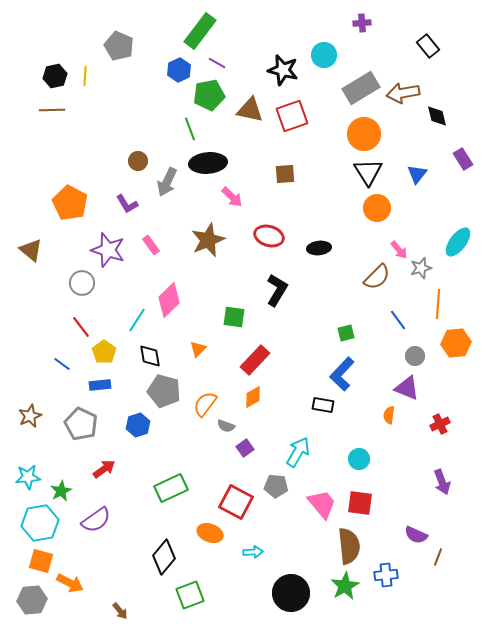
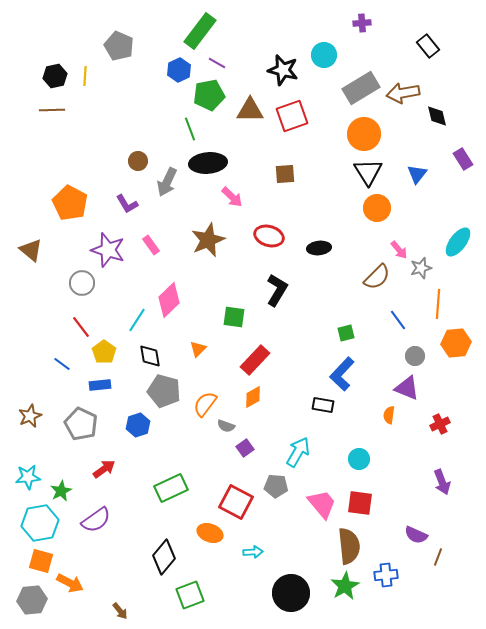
brown triangle at (250, 110): rotated 12 degrees counterclockwise
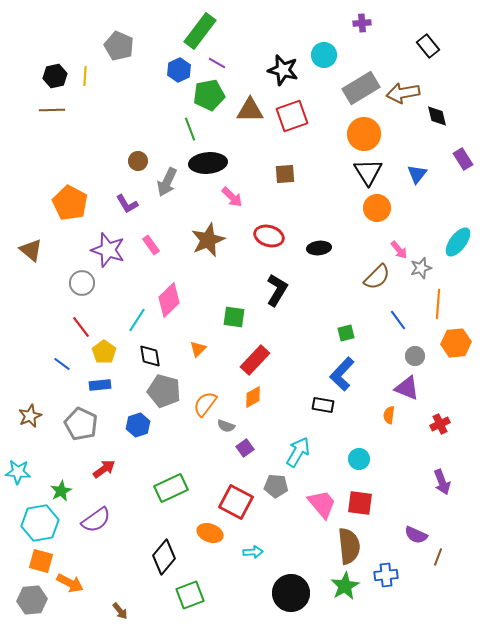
cyan star at (28, 477): moved 10 px left, 5 px up; rotated 10 degrees clockwise
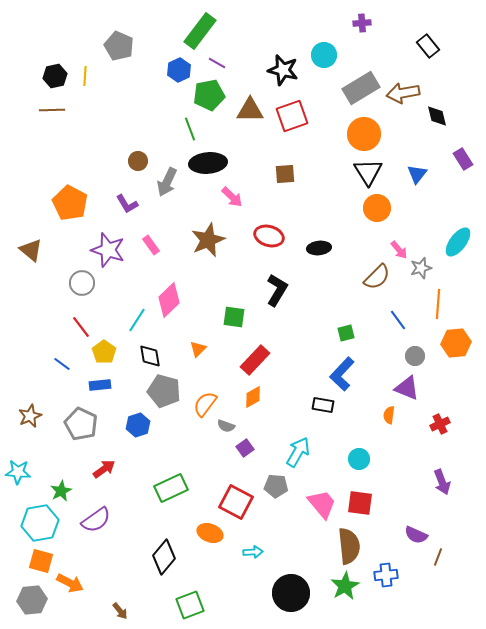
green square at (190, 595): moved 10 px down
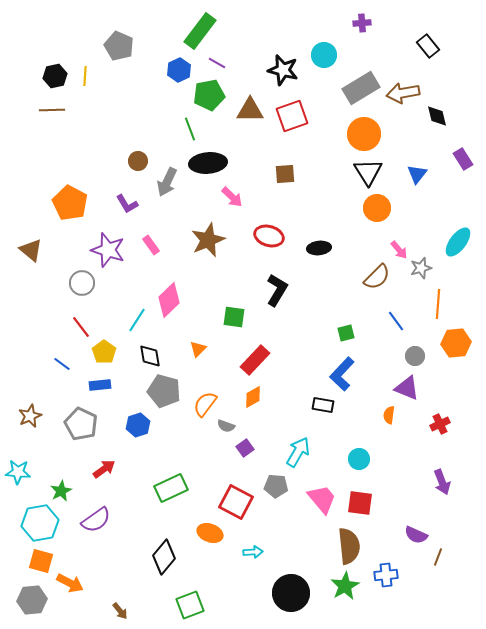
blue line at (398, 320): moved 2 px left, 1 px down
pink trapezoid at (322, 504): moved 5 px up
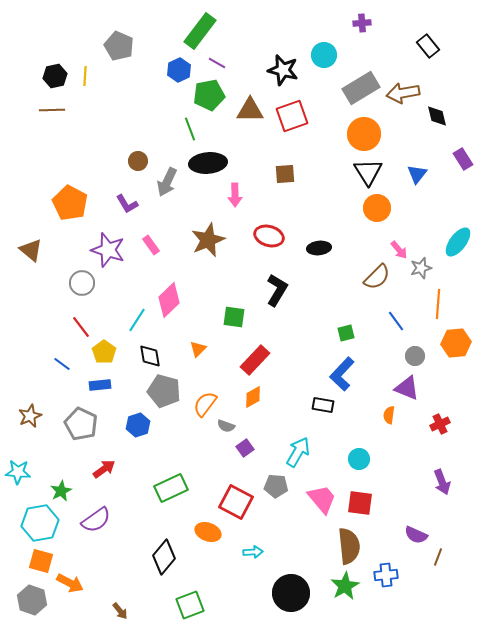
pink arrow at (232, 197): moved 3 px right, 2 px up; rotated 45 degrees clockwise
orange ellipse at (210, 533): moved 2 px left, 1 px up
gray hexagon at (32, 600): rotated 24 degrees clockwise
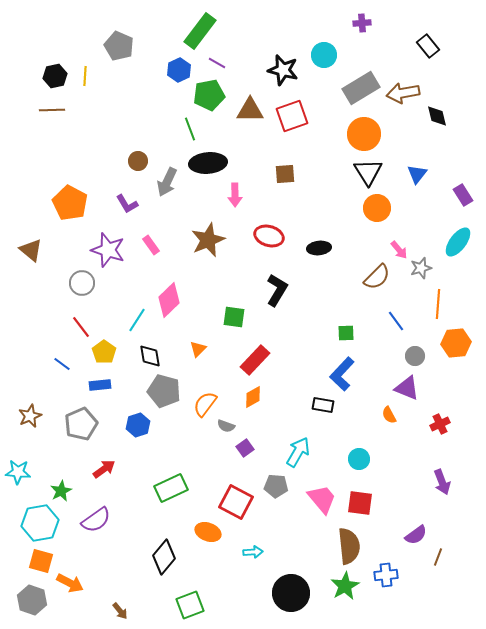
purple rectangle at (463, 159): moved 36 px down
green square at (346, 333): rotated 12 degrees clockwise
orange semicircle at (389, 415): rotated 36 degrees counterclockwise
gray pentagon at (81, 424): rotated 24 degrees clockwise
purple semicircle at (416, 535): rotated 60 degrees counterclockwise
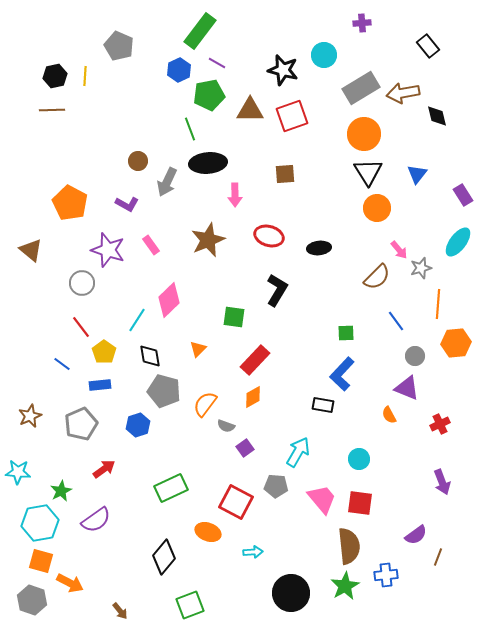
purple L-shape at (127, 204): rotated 30 degrees counterclockwise
